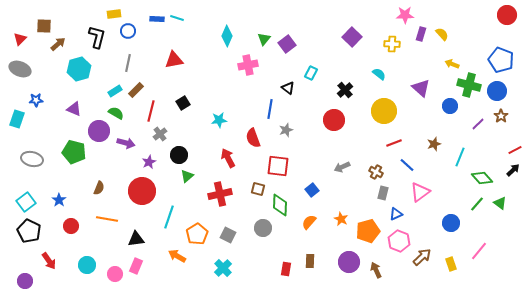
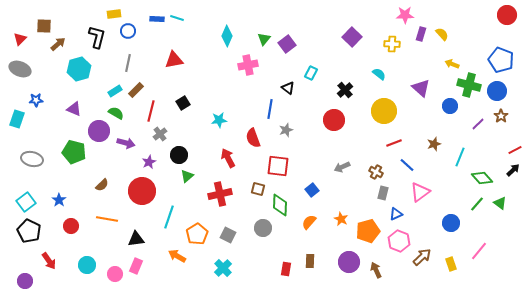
brown semicircle at (99, 188): moved 3 px right, 3 px up; rotated 24 degrees clockwise
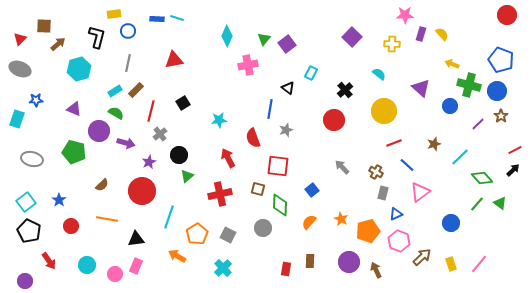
cyan line at (460, 157): rotated 24 degrees clockwise
gray arrow at (342, 167): rotated 70 degrees clockwise
pink line at (479, 251): moved 13 px down
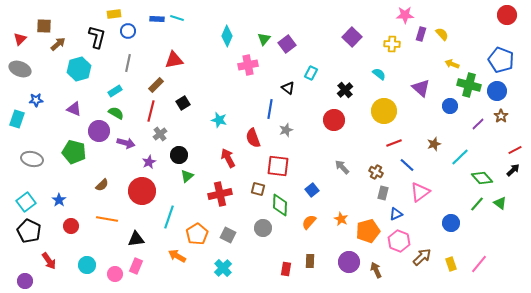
brown rectangle at (136, 90): moved 20 px right, 5 px up
cyan star at (219, 120): rotated 21 degrees clockwise
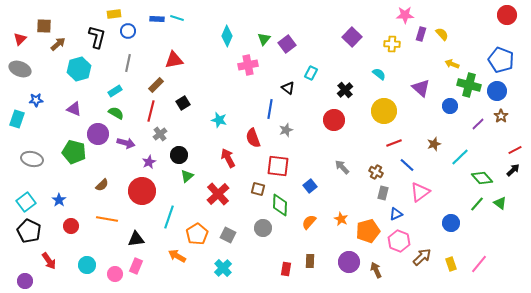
purple circle at (99, 131): moved 1 px left, 3 px down
blue square at (312, 190): moved 2 px left, 4 px up
red cross at (220, 194): moved 2 px left; rotated 30 degrees counterclockwise
